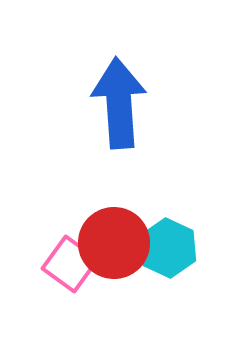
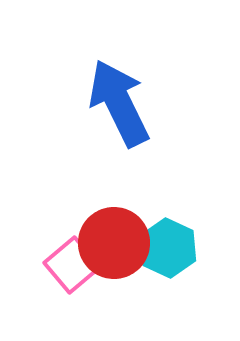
blue arrow: rotated 22 degrees counterclockwise
pink square: moved 2 px right, 1 px down; rotated 14 degrees clockwise
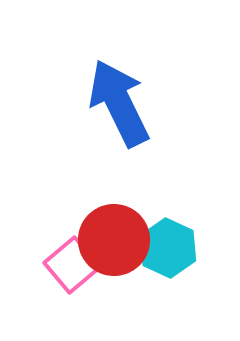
red circle: moved 3 px up
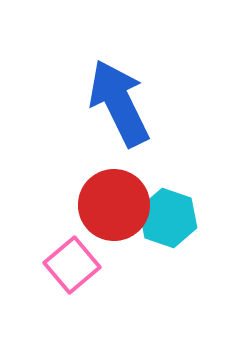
red circle: moved 35 px up
cyan hexagon: moved 30 px up; rotated 6 degrees counterclockwise
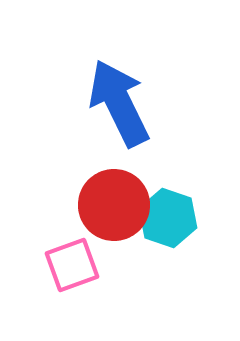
pink square: rotated 20 degrees clockwise
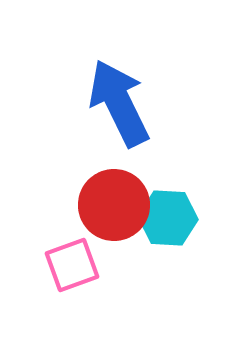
cyan hexagon: rotated 16 degrees counterclockwise
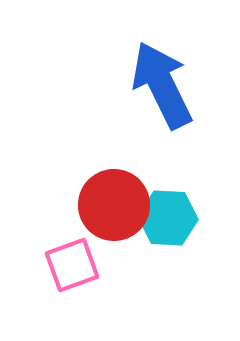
blue arrow: moved 43 px right, 18 px up
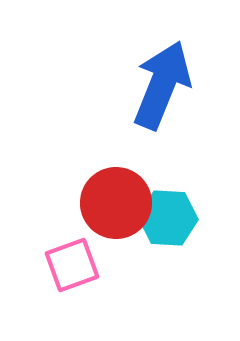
blue arrow: rotated 48 degrees clockwise
red circle: moved 2 px right, 2 px up
